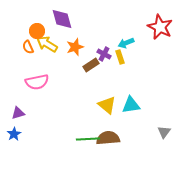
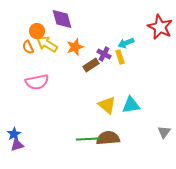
purple triangle: moved 1 px left, 32 px down
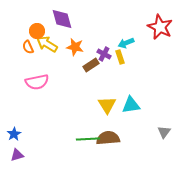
orange star: rotated 30 degrees clockwise
yellow triangle: rotated 18 degrees clockwise
purple triangle: moved 10 px down
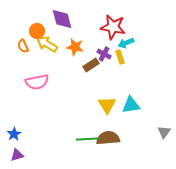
red star: moved 47 px left; rotated 15 degrees counterclockwise
orange semicircle: moved 5 px left, 1 px up
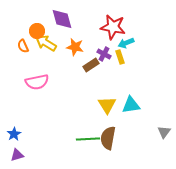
yellow arrow: moved 1 px left, 1 px up
brown semicircle: rotated 75 degrees counterclockwise
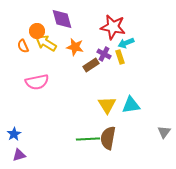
purple triangle: moved 2 px right
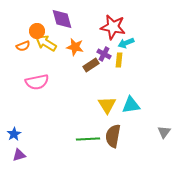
orange semicircle: rotated 88 degrees counterclockwise
yellow rectangle: moved 1 px left, 3 px down; rotated 24 degrees clockwise
brown semicircle: moved 5 px right, 2 px up
